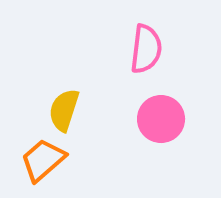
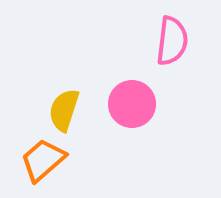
pink semicircle: moved 26 px right, 8 px up
pink circle: moved 29 px left, 15 px up
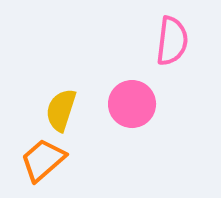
yellow semicircle: moved 3 px left
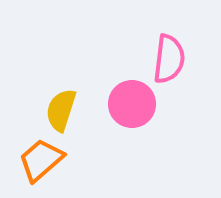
pink semicircle: moved 3 px left, 18 px down
orange trapezoid: moved 2 px left
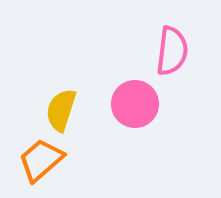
pink semicircle: moved 3 px right, 8 px up
pink circle: moved 3 px right
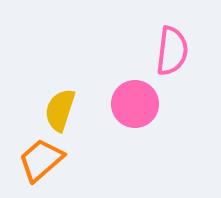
yellow semicircle: moved 1 px left
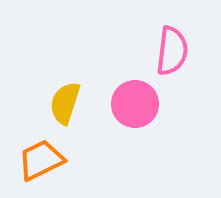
yellow semicircle: moved 5 px right, 7 px up
orange trapezoid: rotated 15 degrees clockwise
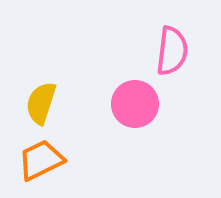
yellow semicircle: moved 24 px left
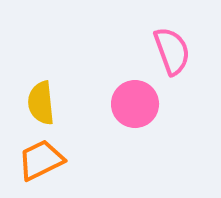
pink semicircle: rotated 27 degrees counterclockwise
yellow semicircle: rotated 24 degrees counterclockwise
